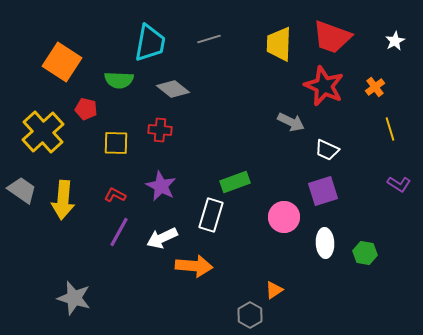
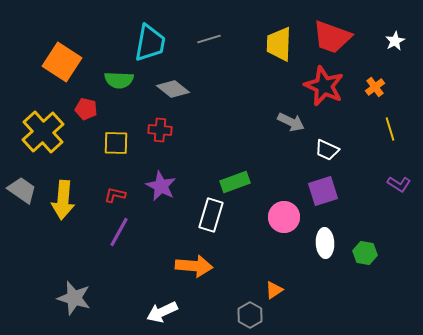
red L-shape: rotated 15 degrees counterclockwise
white arrow: moved 74 px down
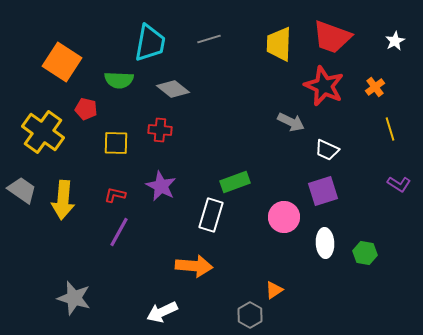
yellow cross: rotated 12 degrees counterclockwise
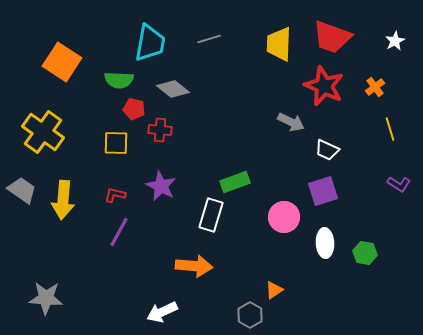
red pentagon: moved 48 px right
gray star: moved 28 px left; rotated 12 degrees counterclockwise
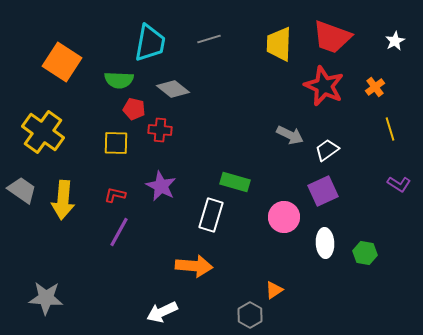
gray arrow: moved 1 px left, 13 px down
white trapezoid: rotated 120 degrees clockwise
green rectangle: rotated 36 degrees clockwise
purple square: rotated 8 degrees counterclockwise
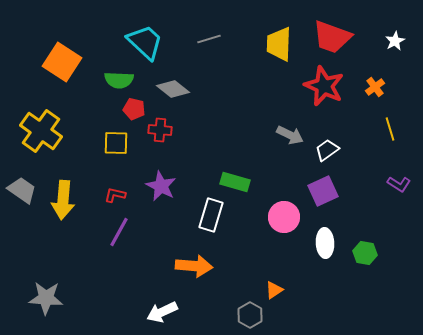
cyan trapezoid: moved 5 px left, 1 px up; rotated 57 degrees counterclockwise
yellow cross: moved 2 px left, 1 px up
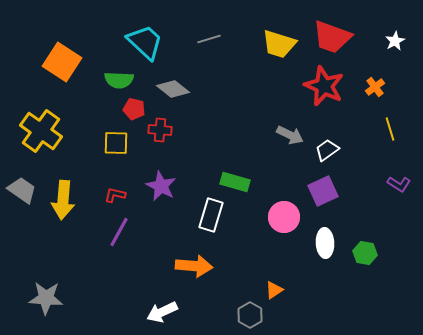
yellow trapezoid: rotated 75 degrees counterclockwise
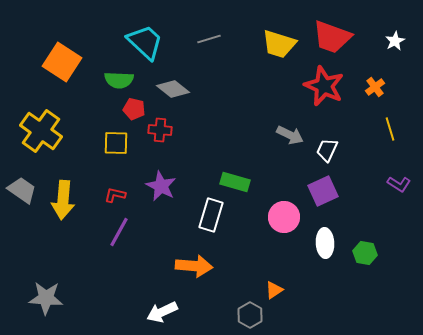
white trapezoid: rotated 30 degrees counterclockwise
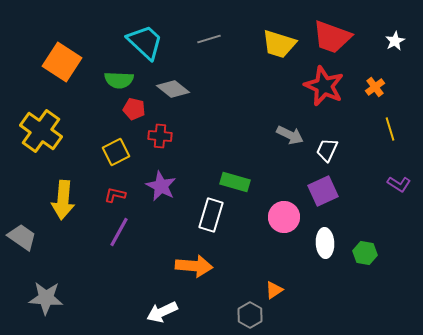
red cross: moved 6 px down
yellow square: moved 9 px down; rotated 28 degrees counterclockwise
gray trapezoid: moved 47 px down
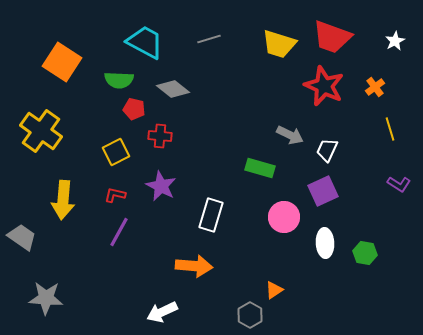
cyan trapezoid: rotated 15 degrees counterclockwise
green rectangle: moved 25 px right, 14 px up
